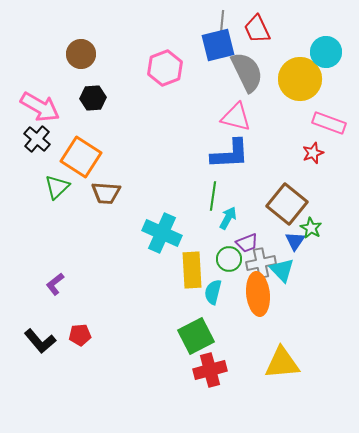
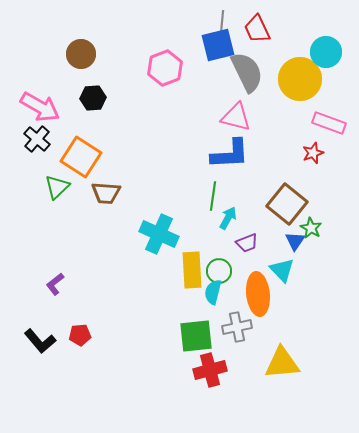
cyan cross: moved 3 px left, 1 px down
green circle: moved 10 px left, 12 px down
gray cross: moved 24 px left, 64 px down
green square: rotated 21 degrees clockwise
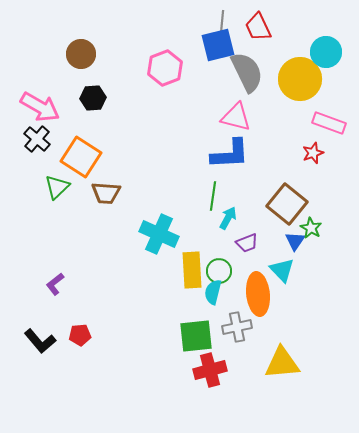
red trapezoid: moved 1 px right, 2 px up
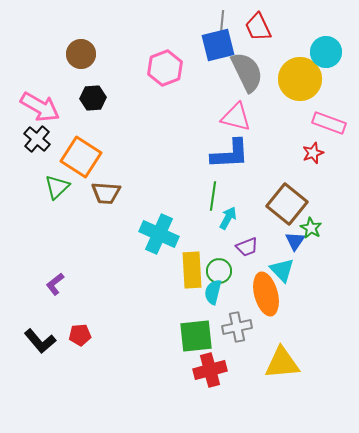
purple trapezoid: moved 4 px down
orange ellipse: moved 8 px right; rotated 9 degrees counterclockwise
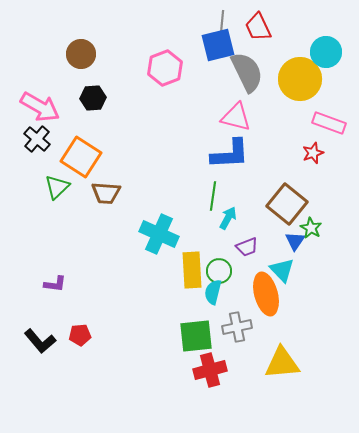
purple L-shape: rotated 135 degrees counterclockwise
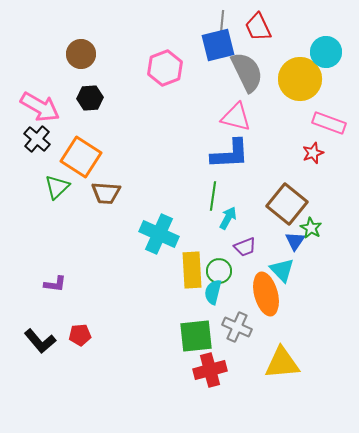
black hexagon: moved 3 px left
purple trapezoid: moved 2 px left
gray cross: rotated 36 degrees clockwise
